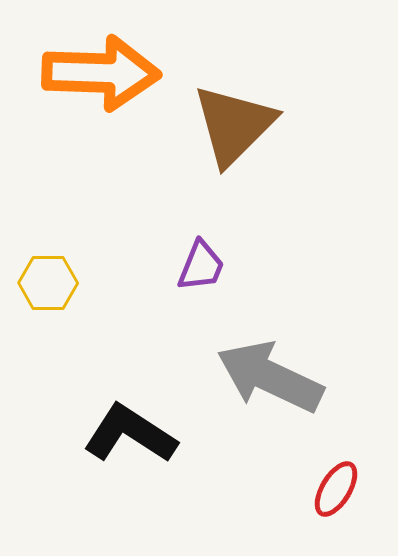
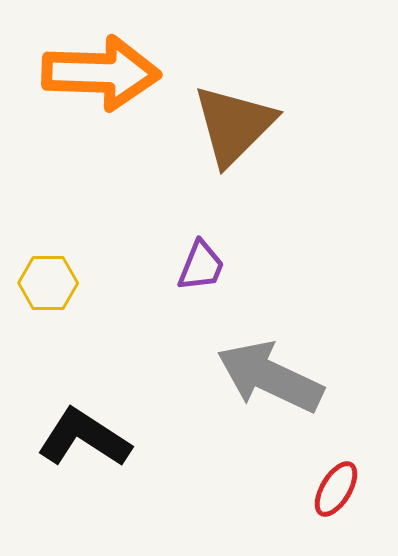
black L-shape: moved 46 px left, 4 px down
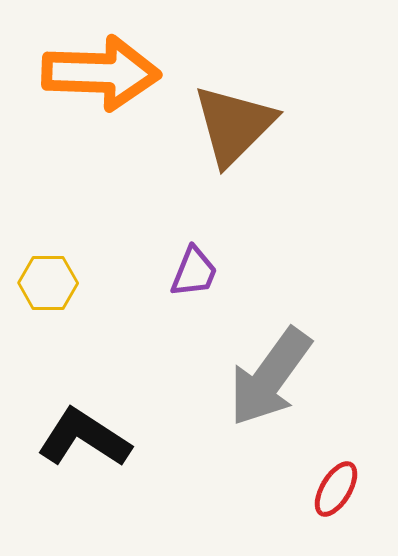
purple trapezoid: moved 7 px left, 6 px down
gray arrow: rotated 79 degrees counterclockwise
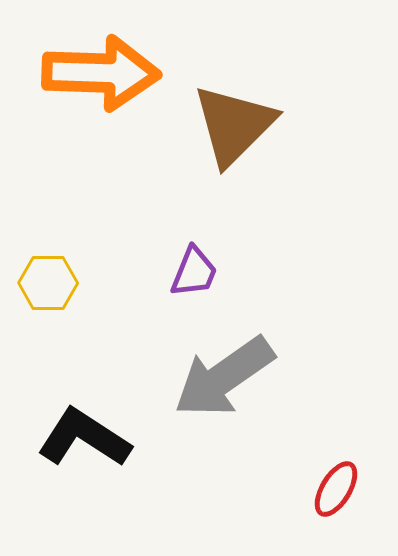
gray arrow: moved 46 px left; rotated 19 degrees clockwise
